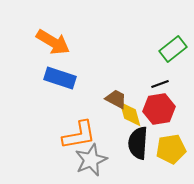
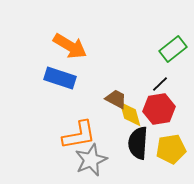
orange arrow: moved 17 px right, 4 px down
black line: rotated 24 degrees counterclockwise
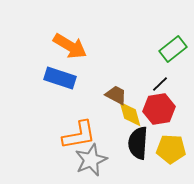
brown trapezoid: moved 4 px up
yellow pentagon: rotated 12 degrees clockwise
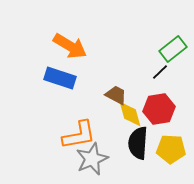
black line: moved 12 px up
gray star: moved 1 px right, 1 px up
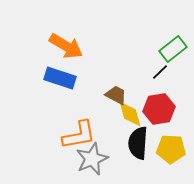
orange arrow: moved 4 px left
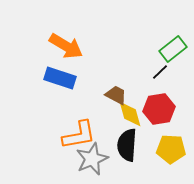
black semicircle: moved 11 px left, 2 px down
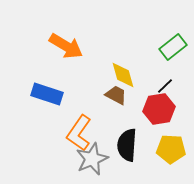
green rectangle: moved 2 px up
black line: moved 5 px right, 14 px down
blue rectangle: moved 13 px left, 16 px down
yellow diamond: moved 7 px left, 39 px up
orange L-shape: moved 2 px up; rotated 135 degrees clockwise
